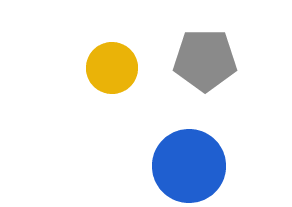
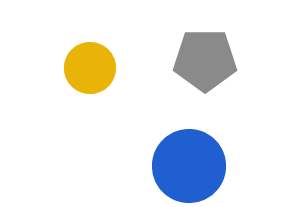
yellow circle: moved 22 px left
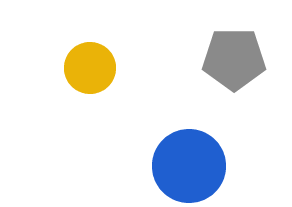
gray pentagon: moved 29 px right, 1 px up
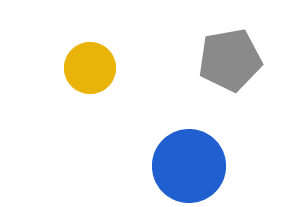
gray pentagon: moved 4 px left, 1 px down; rotated 10 degrees counterclockwise
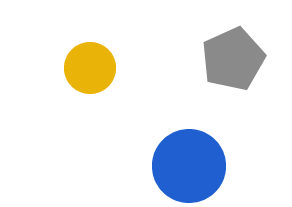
gray pentagon: moved 3 px right, 1 px up; rotated 14 degrees counterclockwise
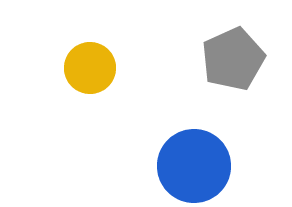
blue circle: moved 5 px right
